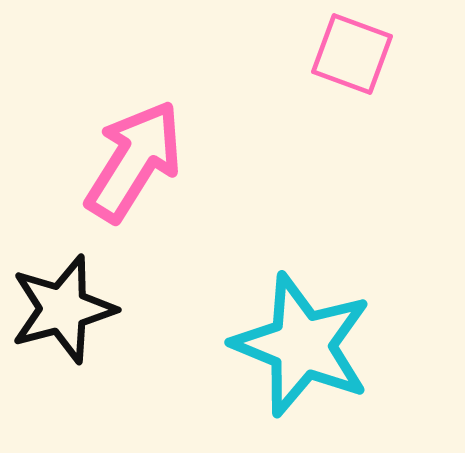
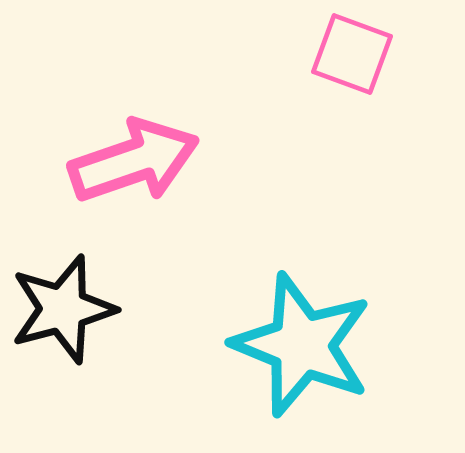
pink arrow: rotated 39 degrees clockwise
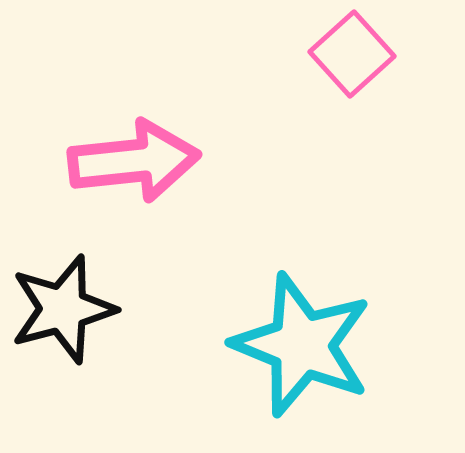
pink square: rotated 28 degrees clockwise
pink arrow: rotated 13 degrees clockwise
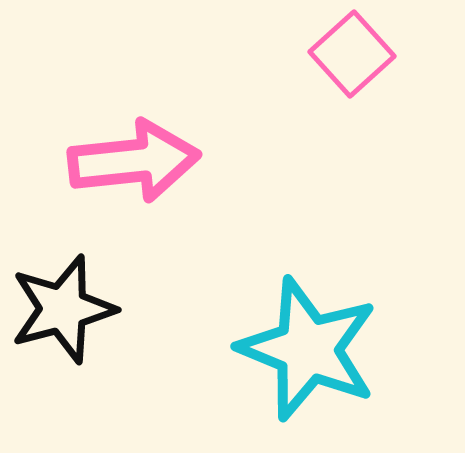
cyan star: moved 6 px right, 4 px down
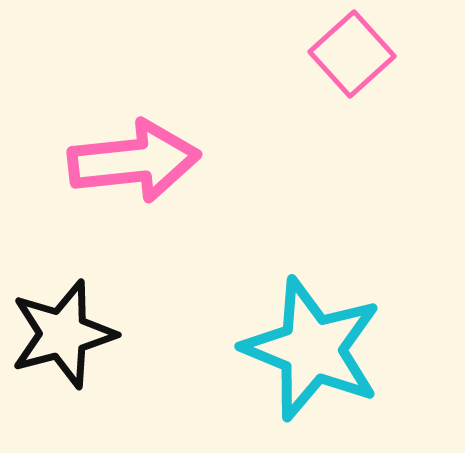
black star: moved 25 px down
cyan star: moved 4 px right
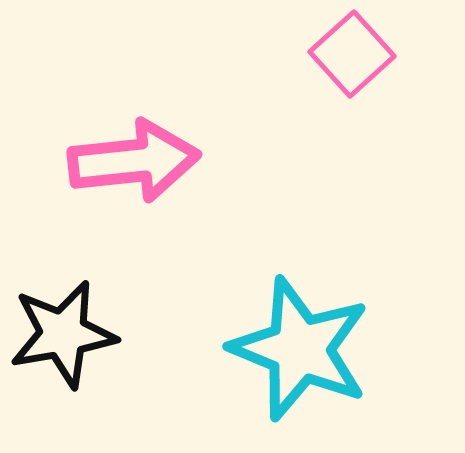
black star: rotated 5 degrees clockwise
cyan star: moved 12 px left
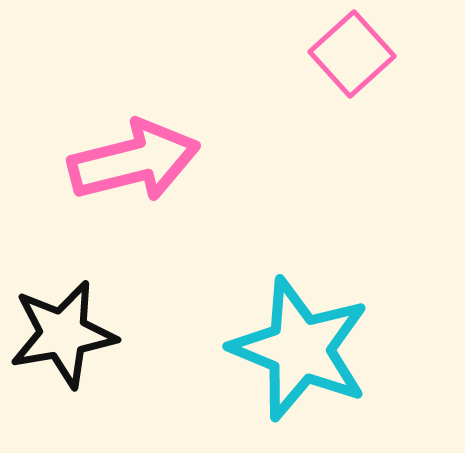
pink arrow: rotated 8 degrees counterclockwise
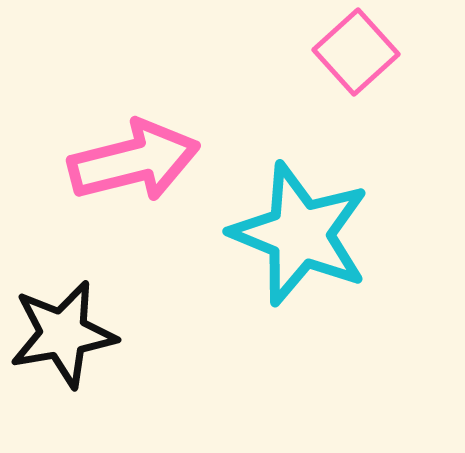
pink square: moved 4 px right, 2 px up
cyan star: moved 115 px up
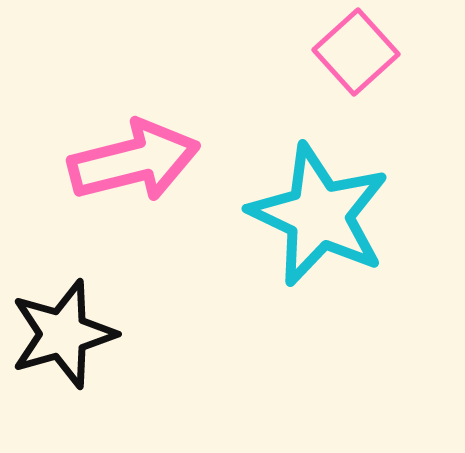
cyan star: moved 19 px right, 19 px up; rotated 3 degrees clockwise
black star: rotated 6 degrees counterclockwise
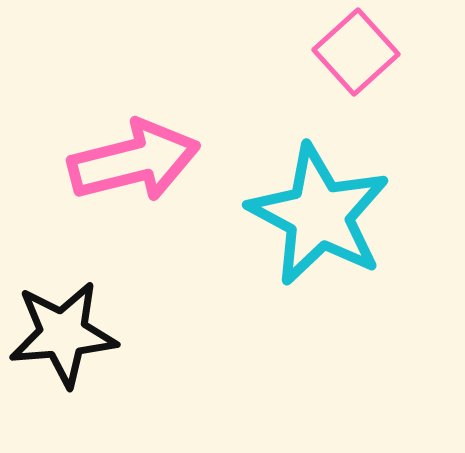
cyan star: rotated 3 degrees clockwise
black star: rotated 11 degrees clockwise
